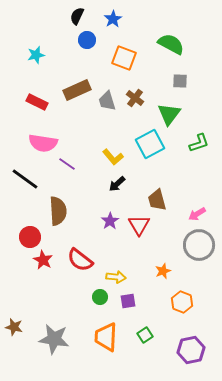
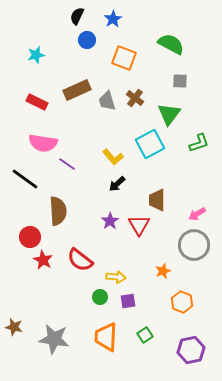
brown trapezoid: rotated 15 degrees clockwise
gray circle: moved 5 px left
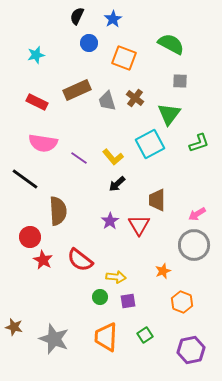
blue circle: moved 2 px right, 3 px down
purple line: moved 12 px right, 6 px up
gray star: rotated 12 degrees clockwise
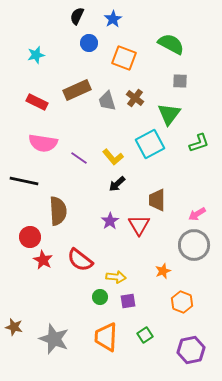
black line: moved 1 px left, 2 px down; rotated 24 degrees counterclockwise
